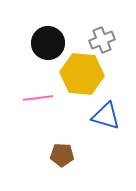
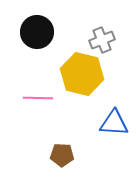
black circle: moved 11 px left, 11 px up
yellow hexagon: rotated 9 degrees clockwise
pink line: rotated 8 degrees clockwise
blue triangle: moved 8 px right, 7 px down; rotated 12 degrees counterclockwise
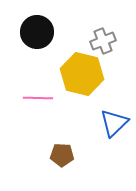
gray cross: moved 1 px right, 1 px down
blue triangle: rotated 48 degrees counterclockwise
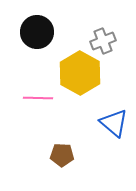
yellow hexagon: moved 2 px left, 1 px up; rotated 15 degrees clockwise
blue triangle: rotated 36 degrees counterclockwise
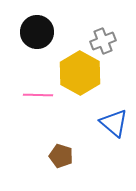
pink line: moved 3 px up
brown pentagon: moved 1 px left, 1 px down; rotated 15 degrees clockwise
